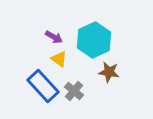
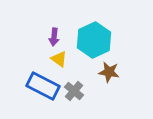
purple arrow: rotated 66 degrees clockwise
blue rectangle: rotated 20 degrees counterclockwise
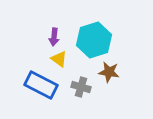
cyan hexagon: rotated 8 degrees clockwise
blue rectangle: moved 2 px left, 1 px up
gray cross: moved 7 px right, 4 px up; rotated 24 degrees counterclockwise
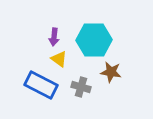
cyan hexagon: rotated 16 degrees clockwise
brown star: moved 2 px right
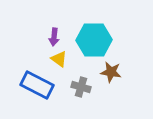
blue rectangle: moved 4 px left
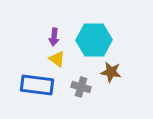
yellow triangle: moved 2 px left
blue rectangle: rotated 20 degrees counterclockwise
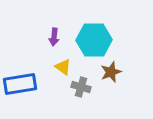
yellow triangle: moved 6 px right, 8 px down
brown star: rotated 30 degrees counterclockwise
blue rectangle: moved 17 px left, 1 px up; rotated 16 degrees counterclockwise
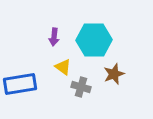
brown star: moved 3 px right, 2 px down
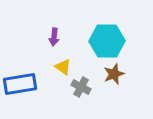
cyan hexagon: moved 13 px right, 1 px down
gray cross: rotated 12 degrees clockwise
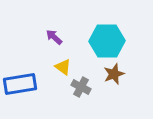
purple arrow: rotated 126 degrees clockwise
